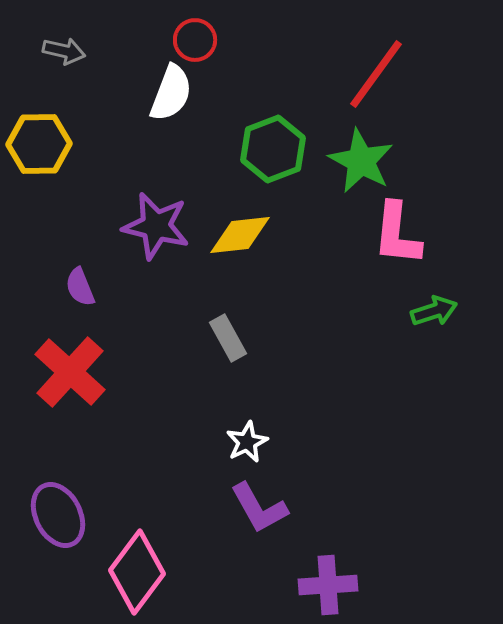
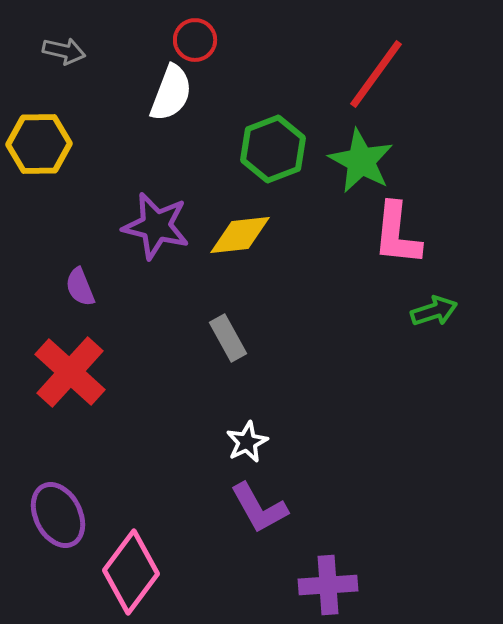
pink diamond: moved 6 px left
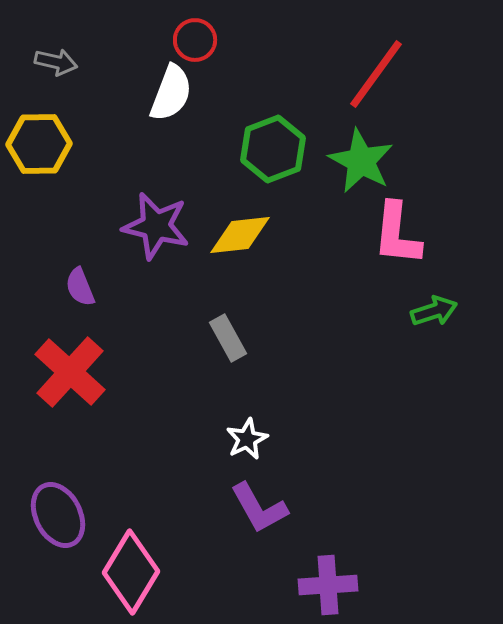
gray arrow: moved 8 px left, 11 px down
white star: moved 3 px up
pink diamond: rotated 6 degrees counterclockwise
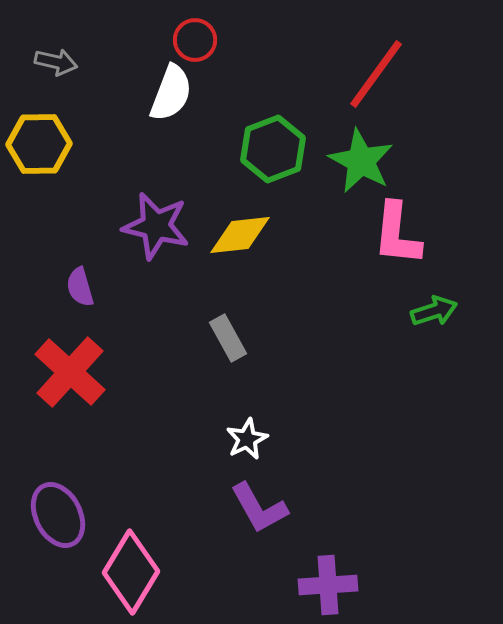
purple semicircle: rotated 6 degrees clockwise
